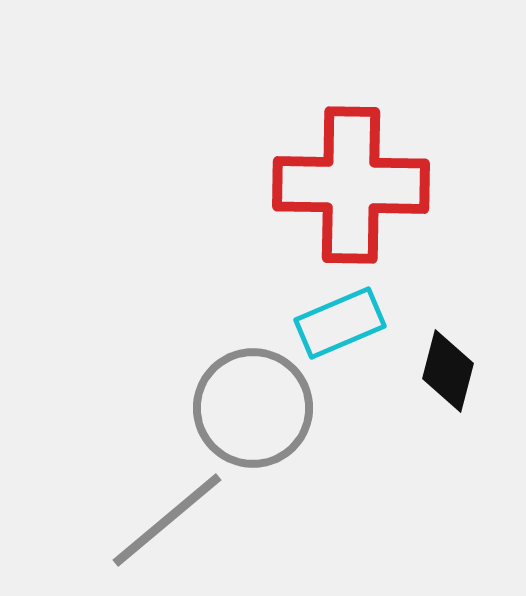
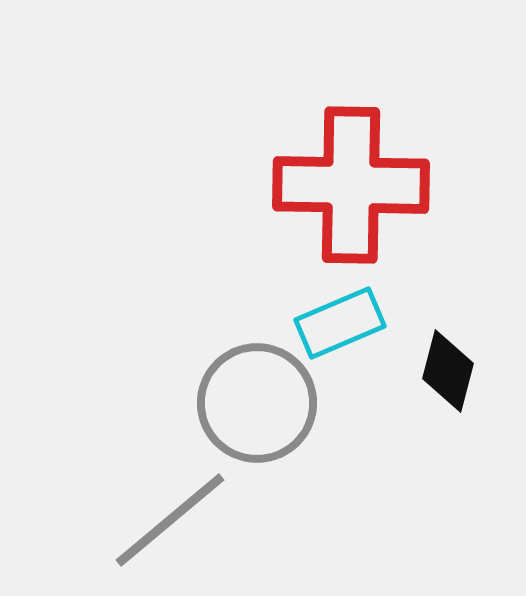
gray circle: moved 4 px right, 5 px up
gray line: moved 3 px right
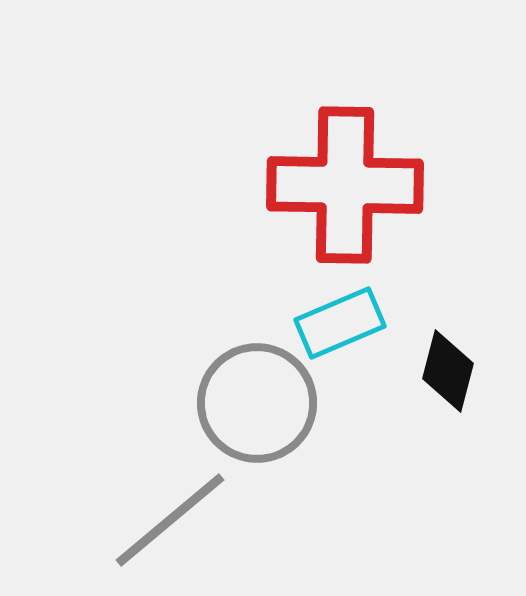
red cross: moved 6 px left
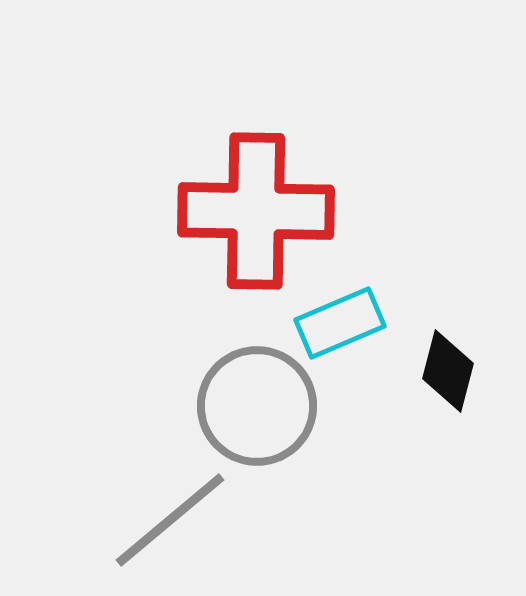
red cross: moved 89 px left, 26 px down
gray circle: moved 3 px down
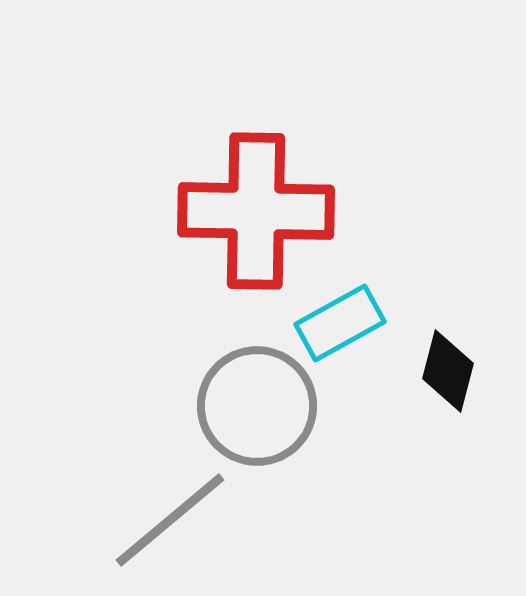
cyan rectangle: rotated 6 degrees counterclockwise
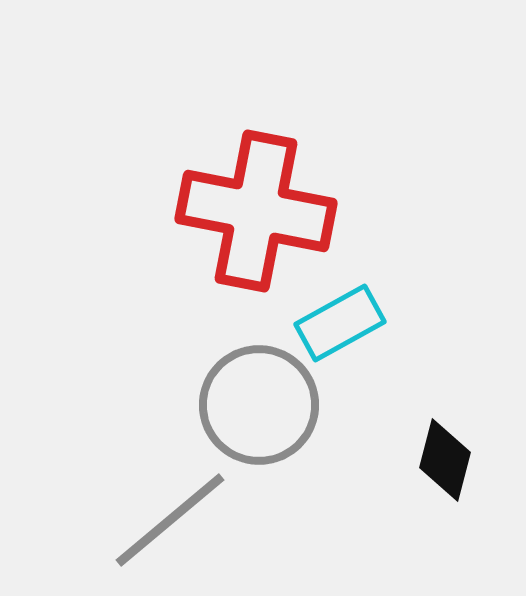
red cross: rotated 10 degrees clockwise
black diamond: moved 3 px left, 89 px down
gray circle: moved 2 px right, 1 px up
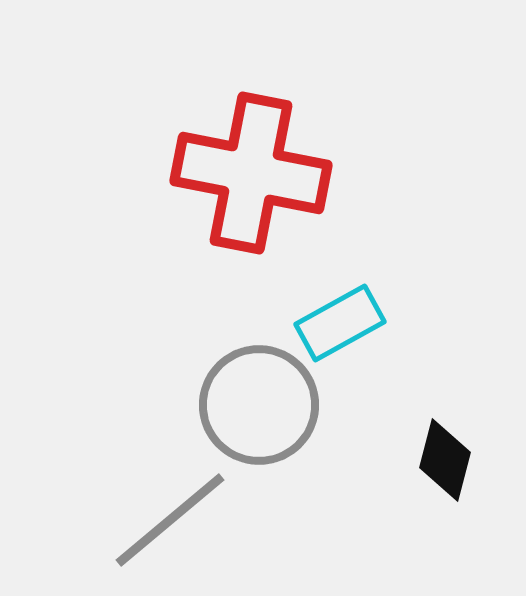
red cross: moved 5 px left, 38 px up
